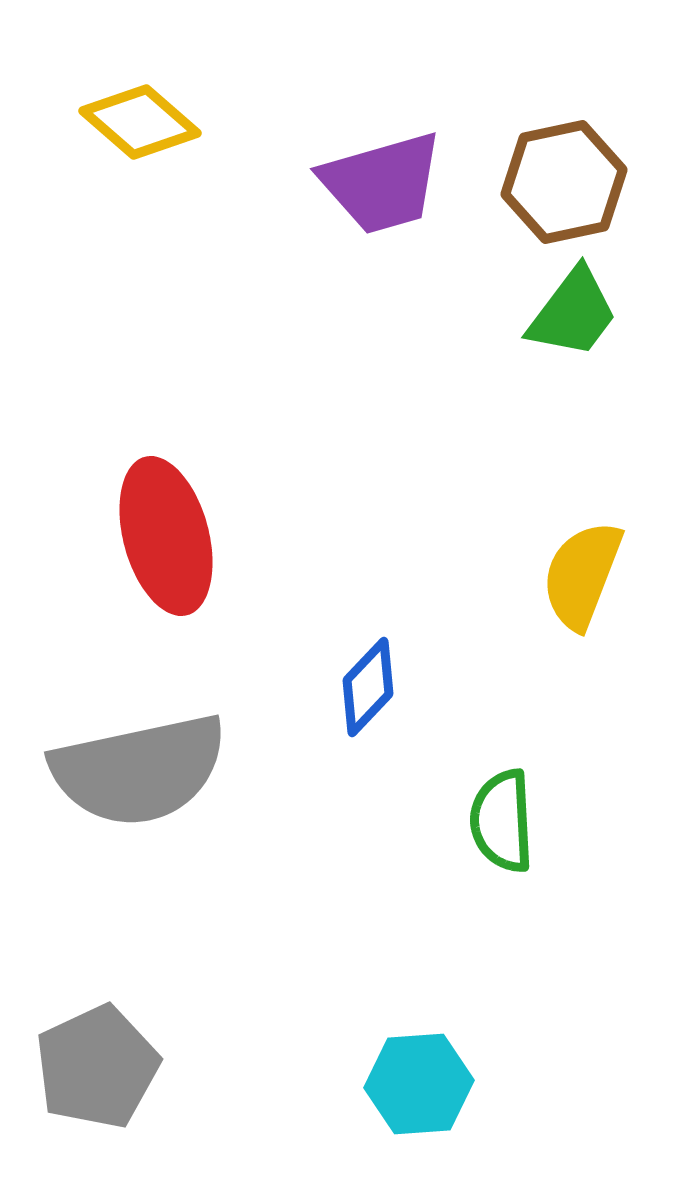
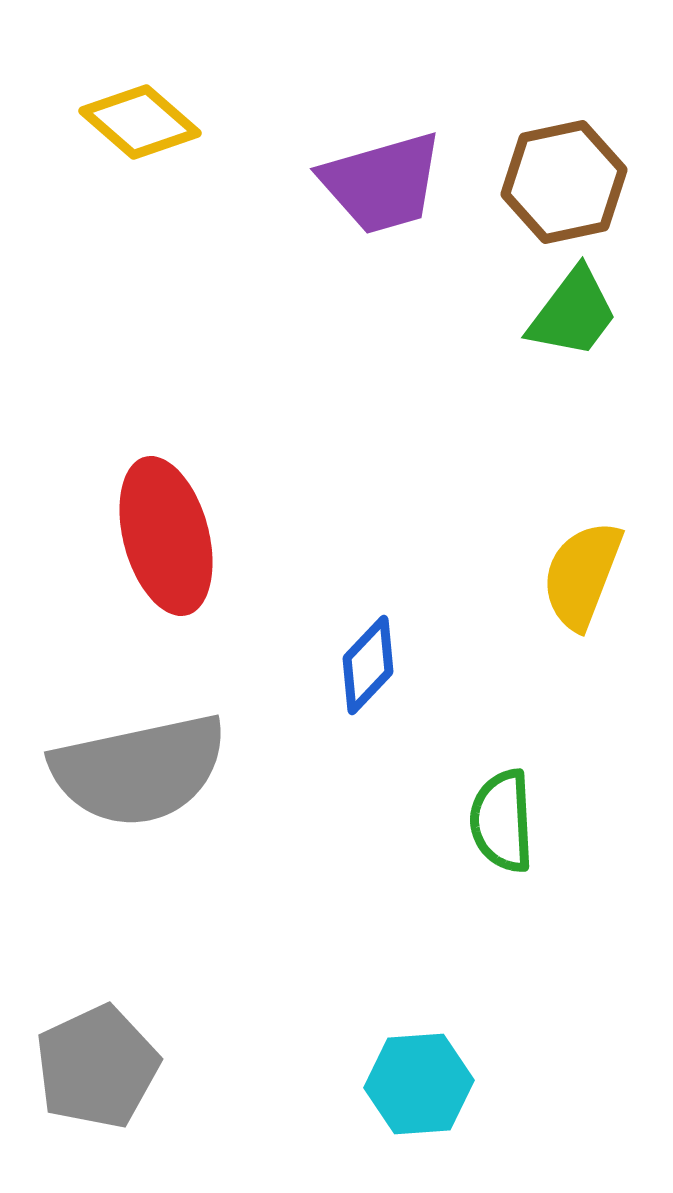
blue diamond: moved 22 px up
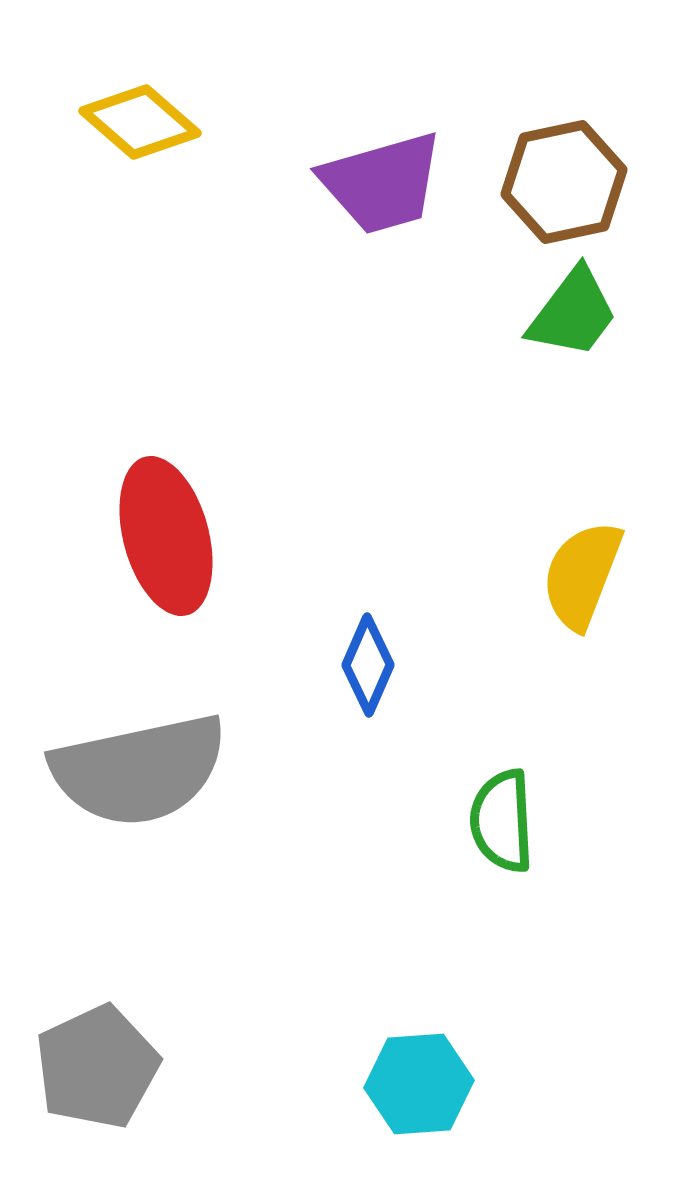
blue diamond: rotated 20 degrees counterclockwise
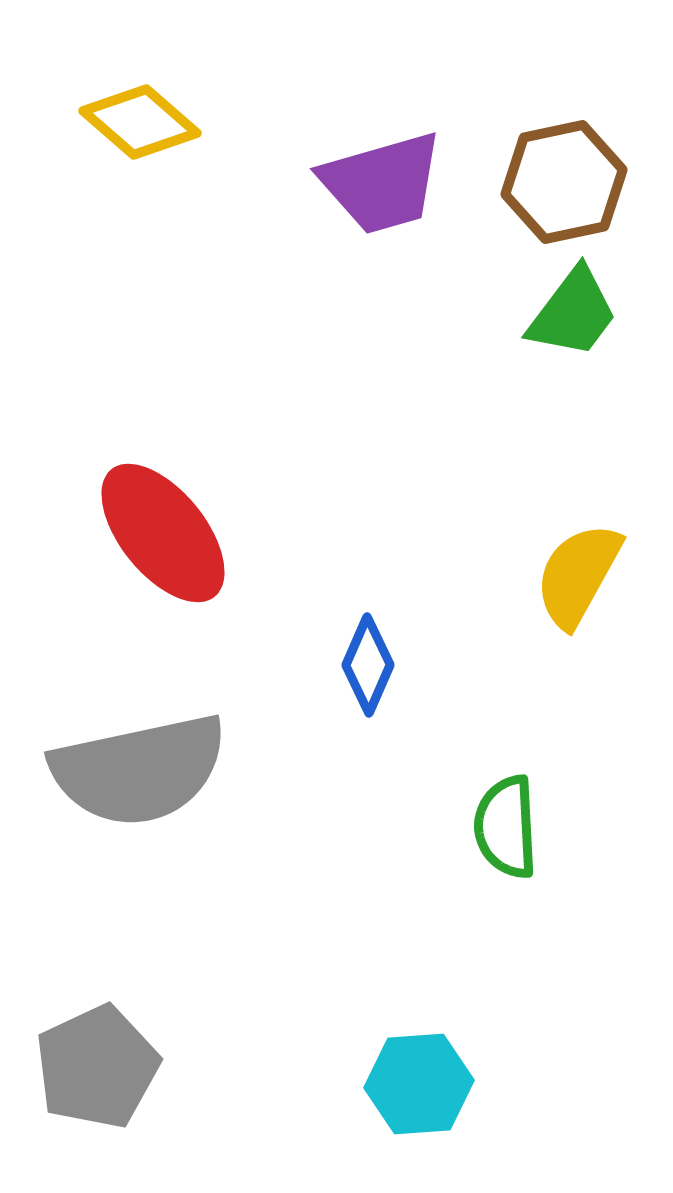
red ellipse: moved 3 px left, 3 px up; rotated 24 degrees counterclockwise
yellow semicircle: moved 4 px left; rotated 8 degrees clockwise
green semicircle: moved 4 px right, 6 px down
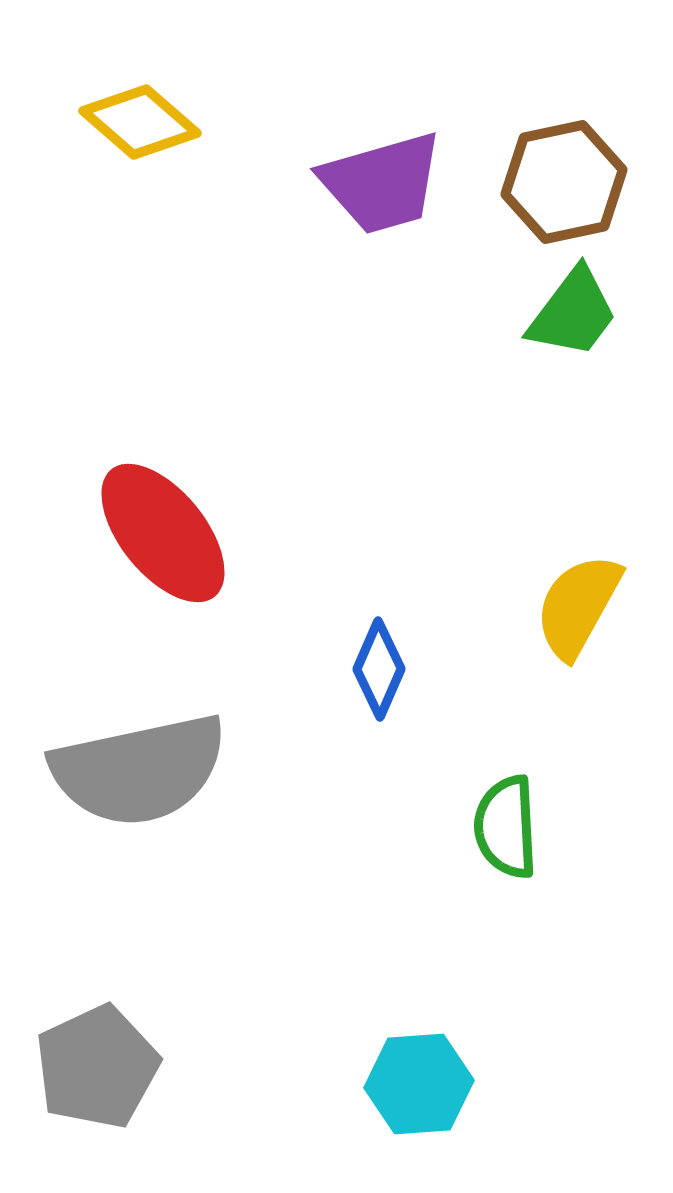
yellow semicircle: moved 31 px down
blue diamond: moved 11 px right, 4 px down
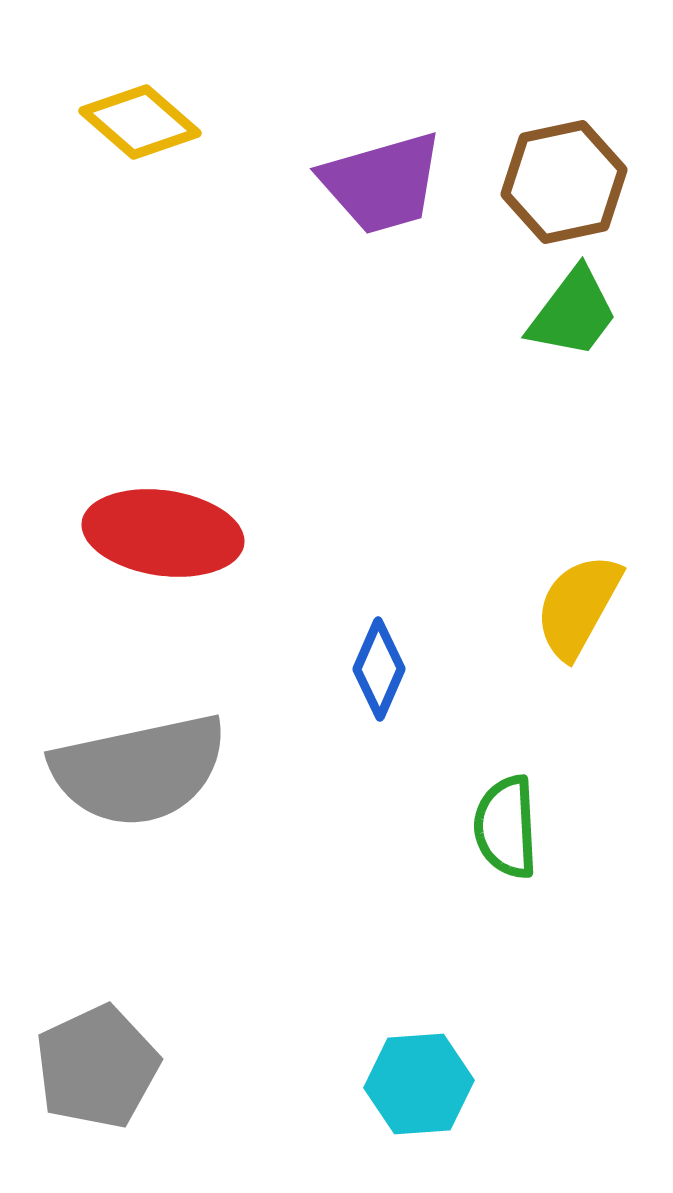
red ellipse: rotated 43 degrees counterclockwise
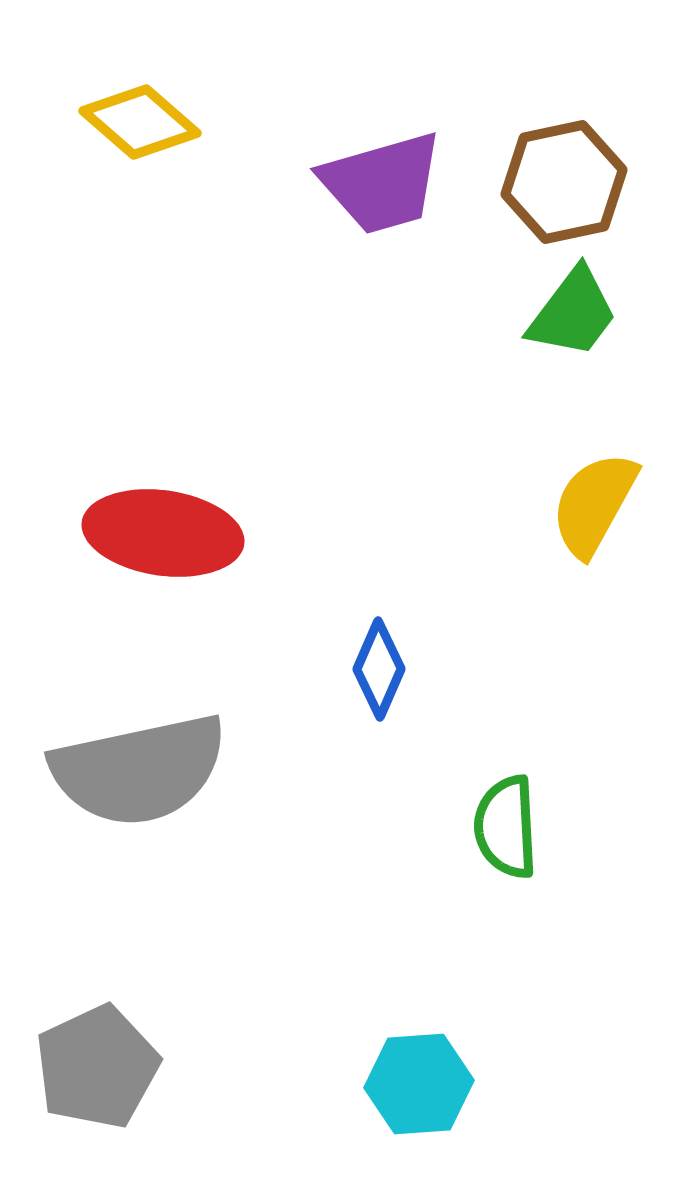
yellow semicircle: moved 16 px right, 102 px up
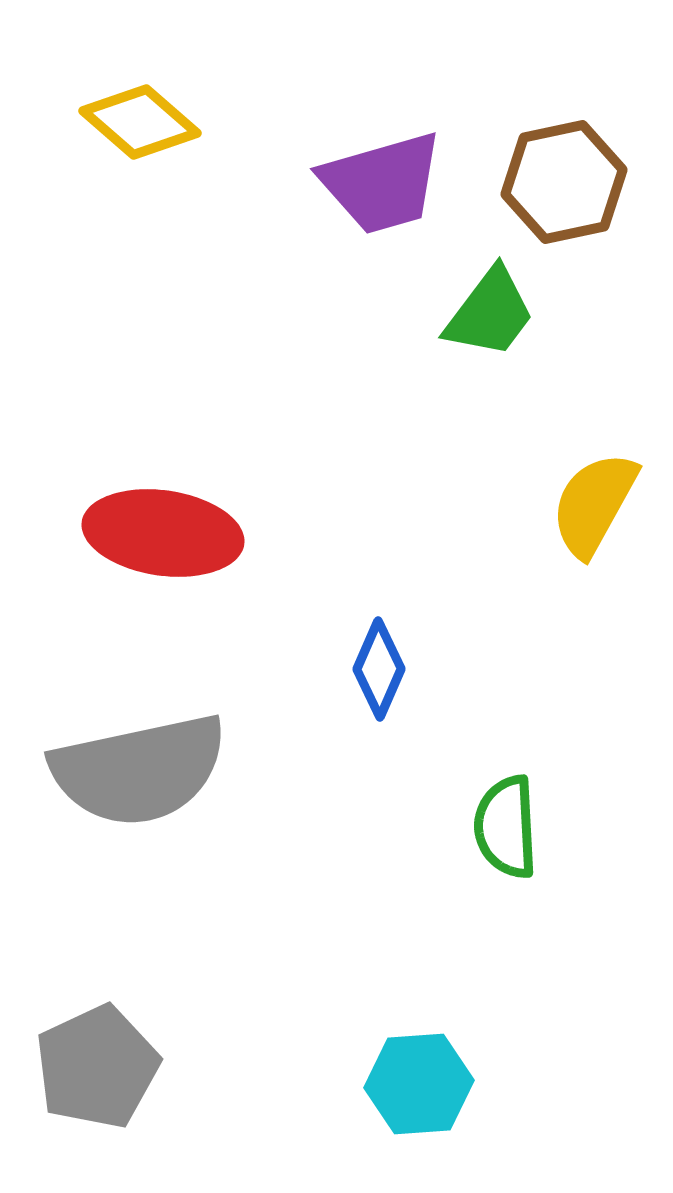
green trapezoid: moved 83 px left
